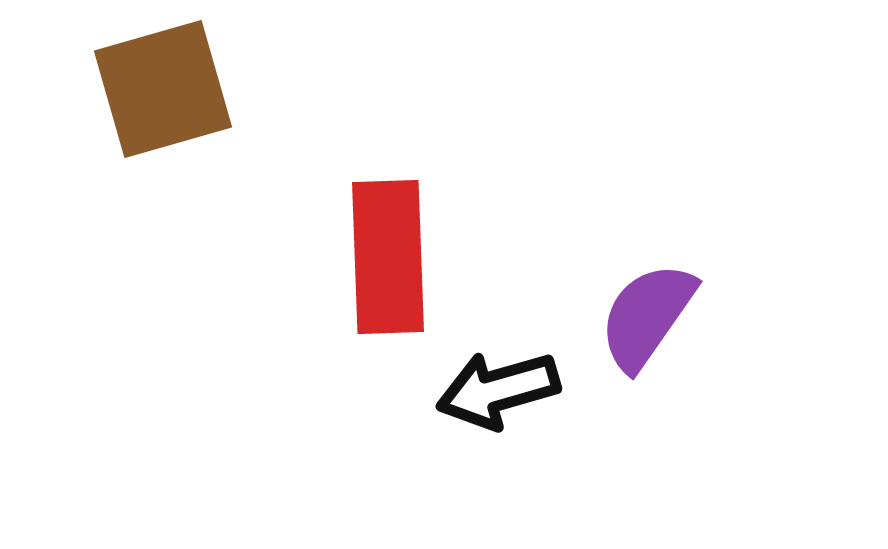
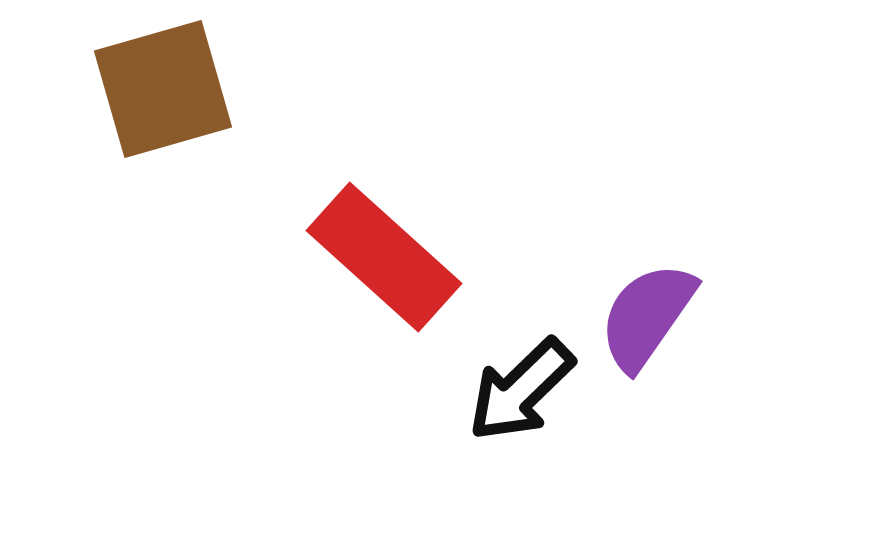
red rectangle: moved 4 px left; rotated 46 degrees counterclockwise
black arrow: moved 23 px right; rotated 28 degrees counterclockwise
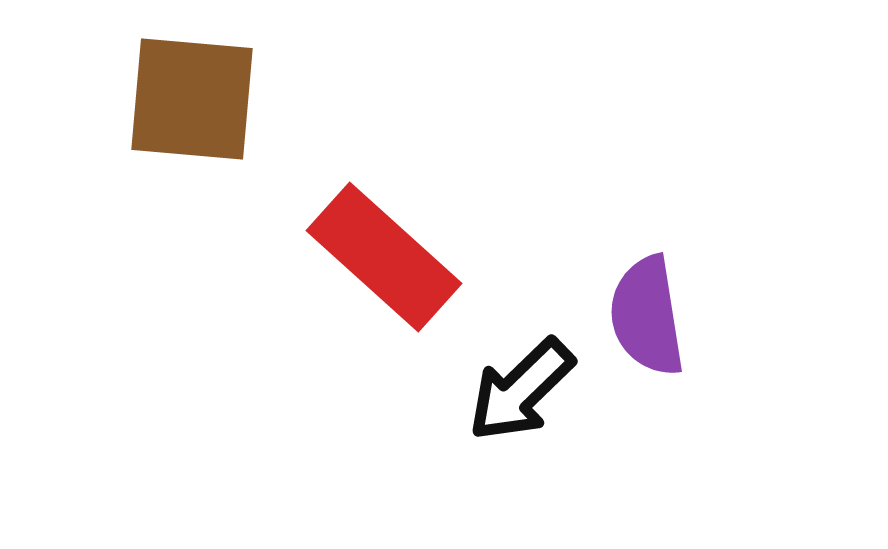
brown square: moved 29 px right, 10 px down; rotated 21 degrees clockwise
purple semicircle: rotated 44 degrees counterclockwise
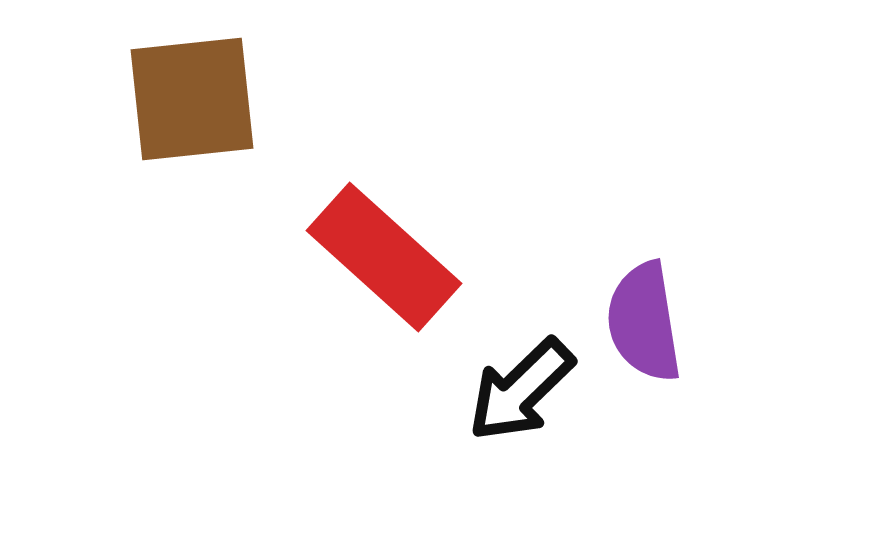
brown square: rotated 11 degrees counterclockwise
purple semicircle: moved 3 px left, 6 px down
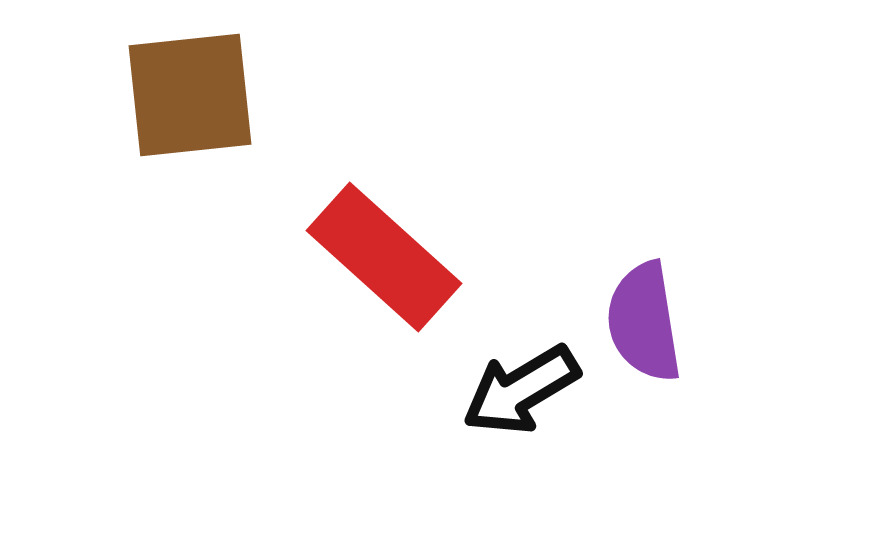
brown square: moved 2 px left, 4 px up
black arrow: rotated 13 degrees clockwise
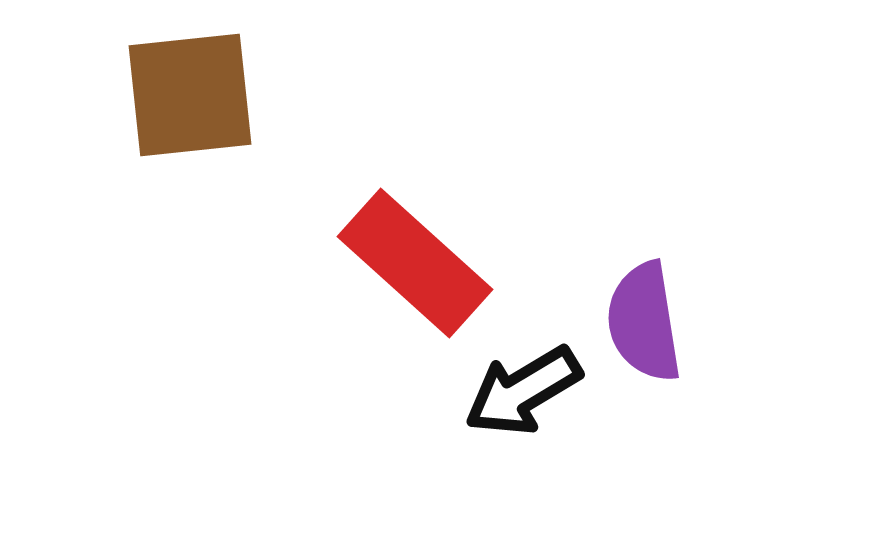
red rectangle: moved 31 px right, 6 px down
black arrow: moved 2 px right, 1 px down
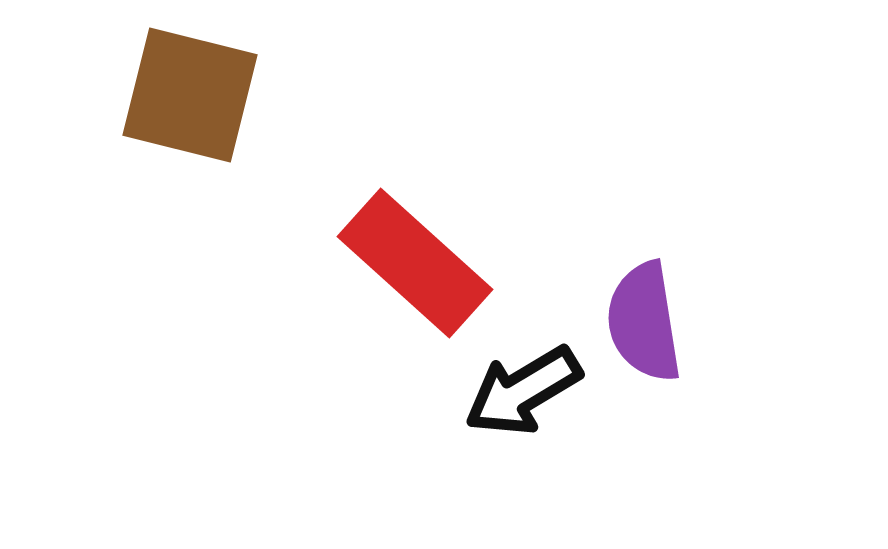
brown square: rotated 20 degrees clockwise
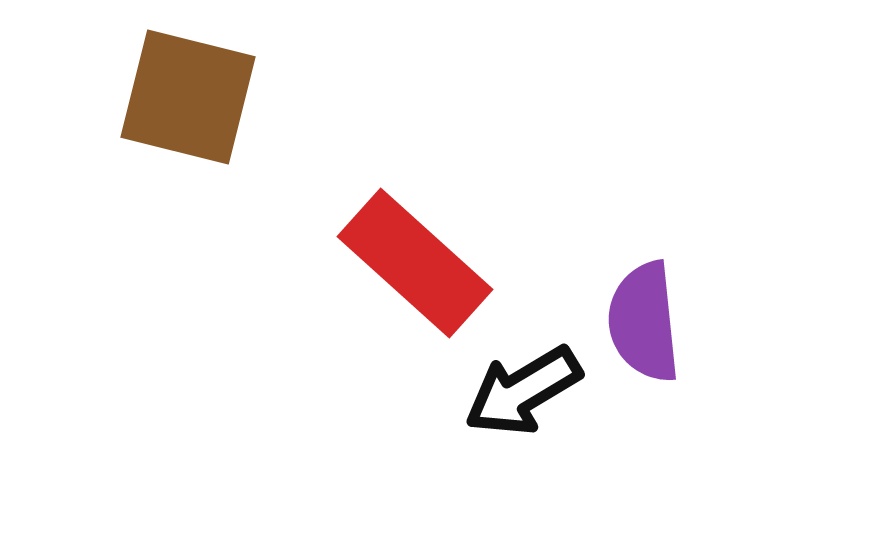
brown square: moved 2 px left, 2 px down
purple semicircle: rotated 3 degrees clockwise
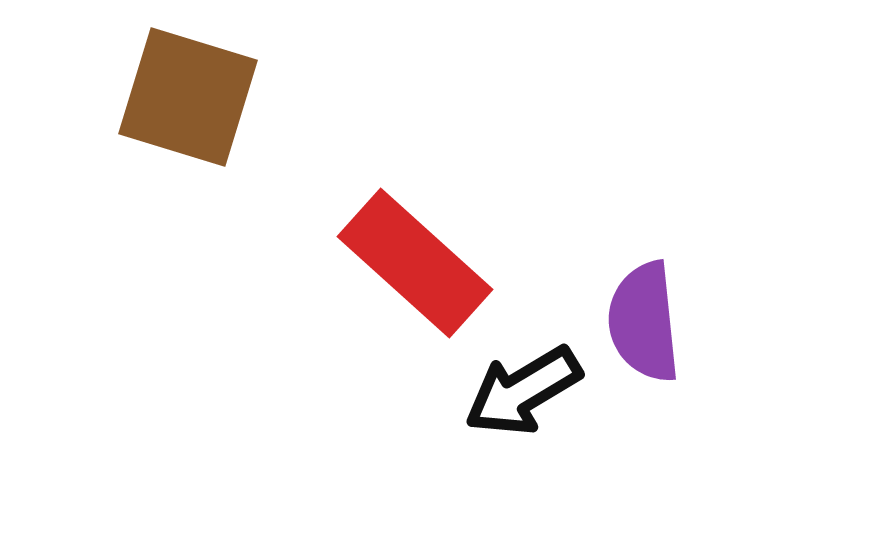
brown square: rotated 3 degrees clockwise
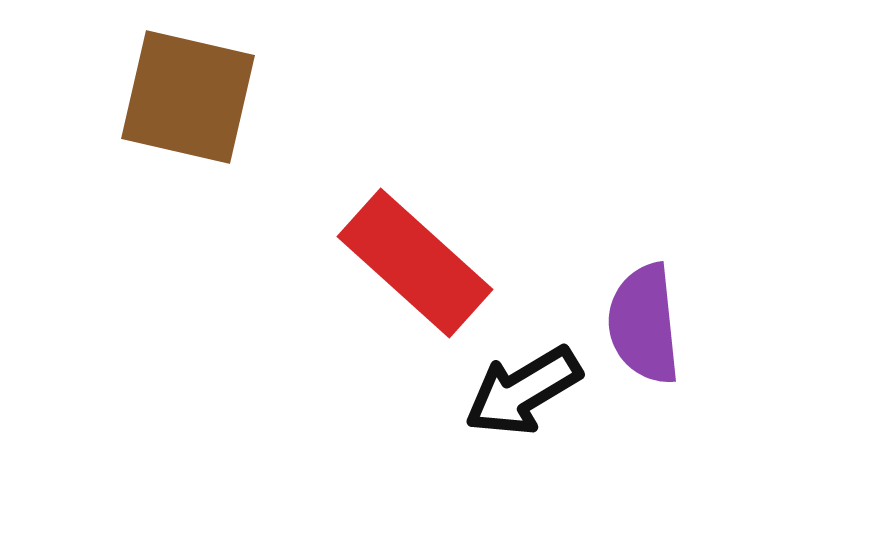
brown square: rotated 4 degrees counterclockwise
purple semicircle: moved 2 px down
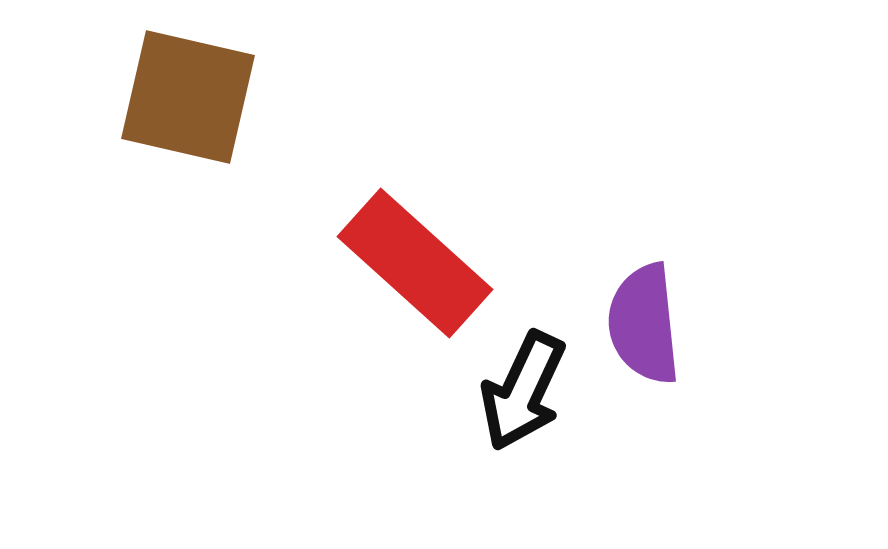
black arrow: rotated 34 degrees counterclockwise
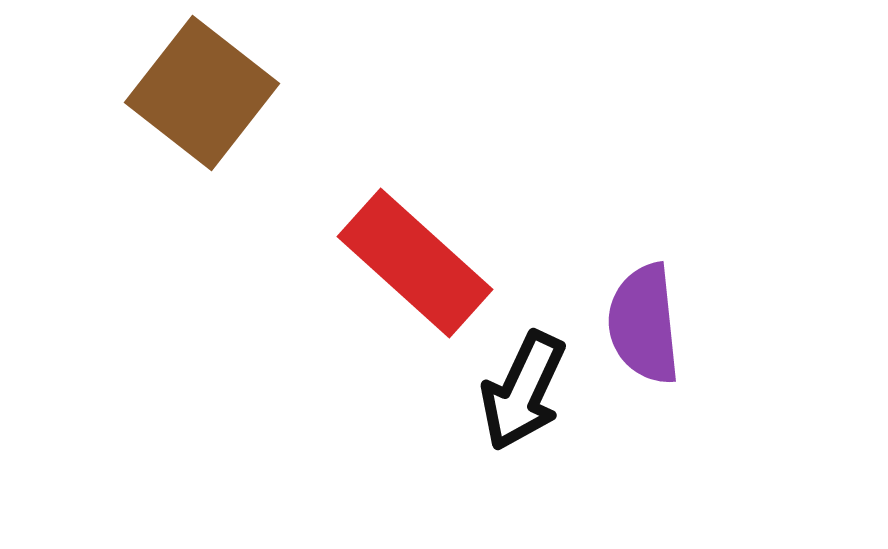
brown square: moved 14 px right, 4 px up; rotated 25 degrees clockwise
